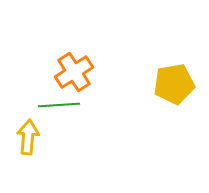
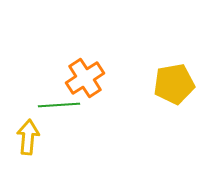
orange cross: moved 11 px right, 6 px down
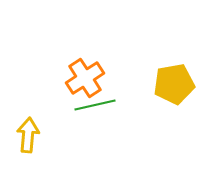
green line: moved 36 px right; rotated 9 degrees counterclockwise
yellow arrow: moved 2 px up
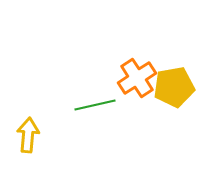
orange cross: moved 52 px right
yellow pentagon: moved 3 px down
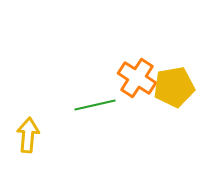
orange cross: rotated 24 degrees counterclockwise
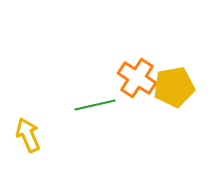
yellow arrow: rotated 28 degrees counterclockwise
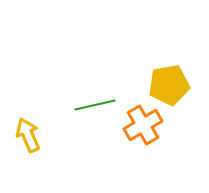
orange cross: moved 6 px right, 47 px down; rotated 27 degrees clockwise
yellow pentagon: moved 5 px left, 2 px up
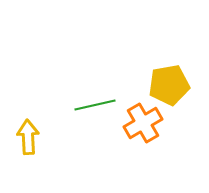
orange cross: moved 2 px up
yellow arrow: moved 2 px down; rotated 20 degrees clockwise
